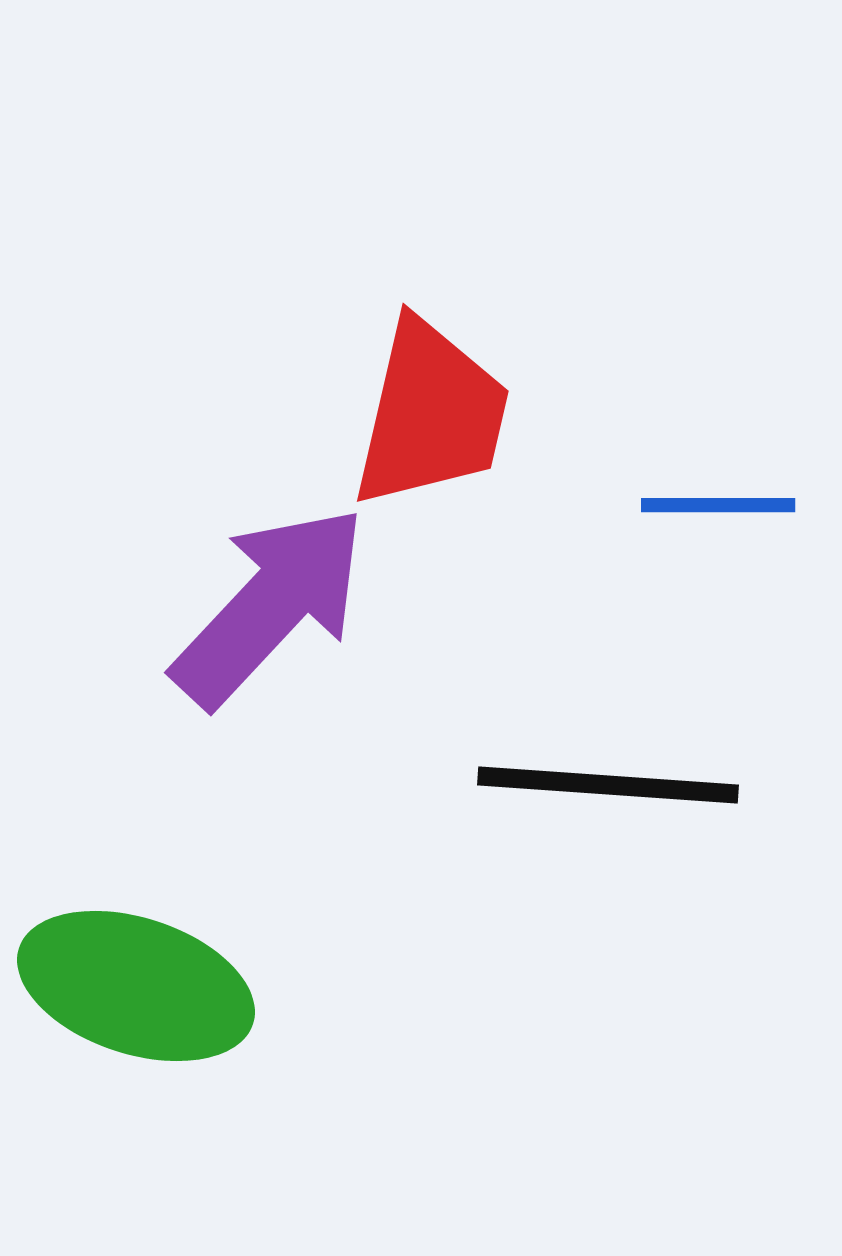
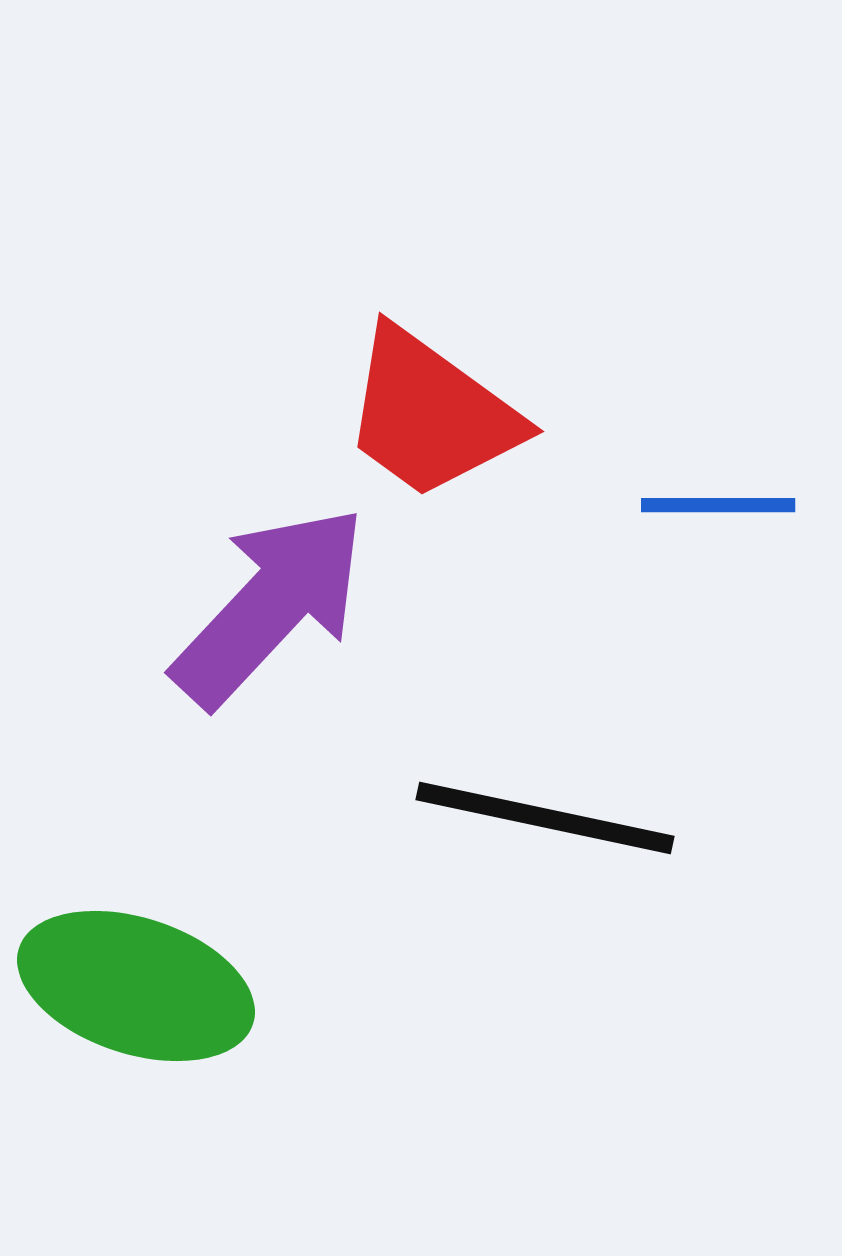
red trapezoid: rotated 113 degrees clockwise
black line: moved 63 px left, 33 px down; rotated 8 degrees clockwise
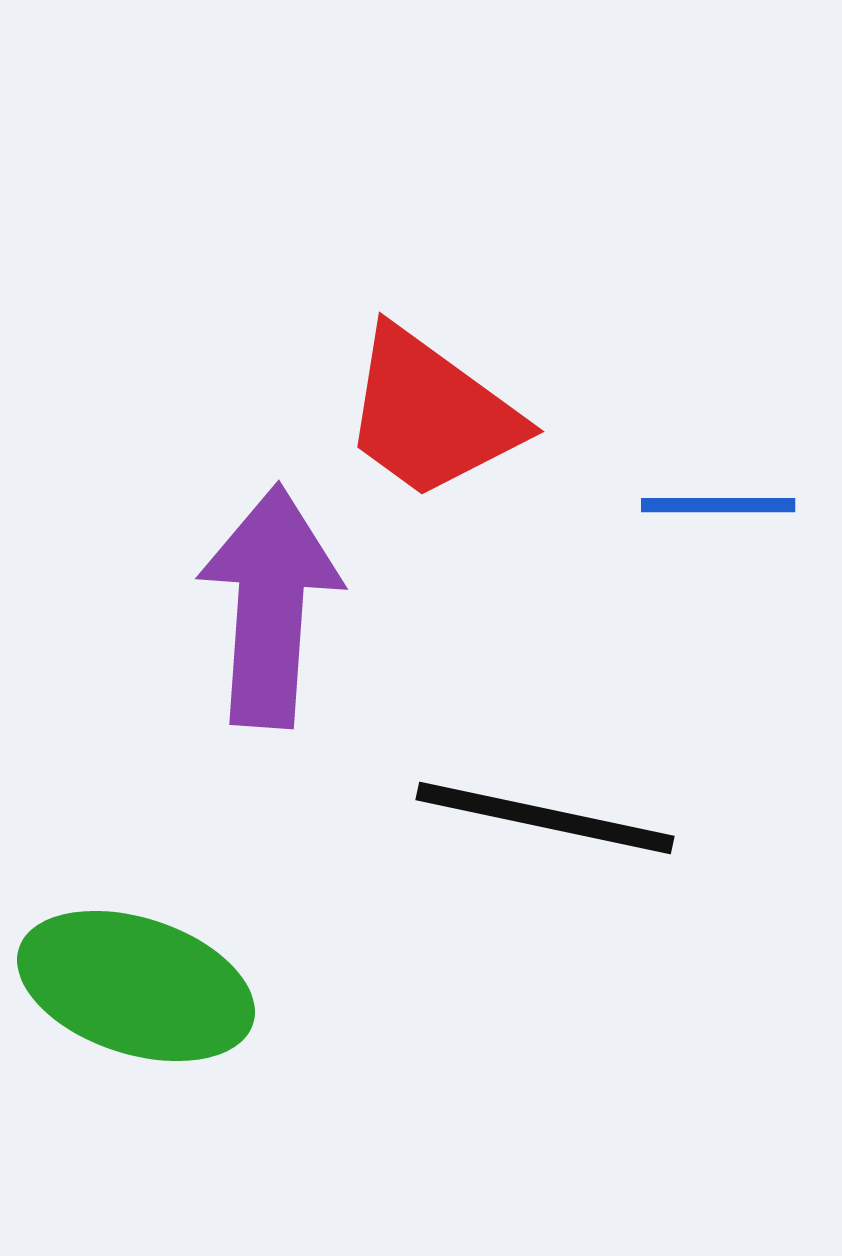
purple arrow: rotated 39 degrees counterclockwise
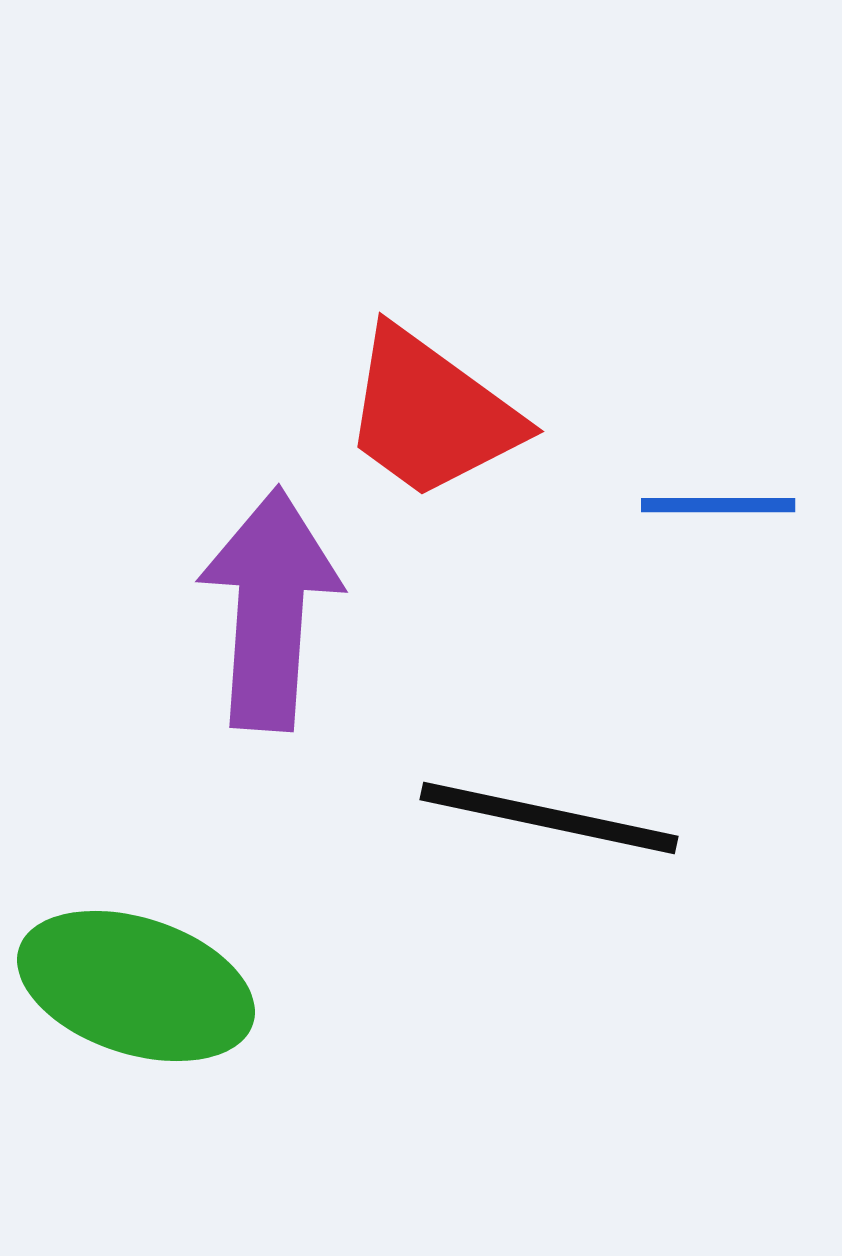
purple arrow: moved 3 px down
black line: moved 4 px right
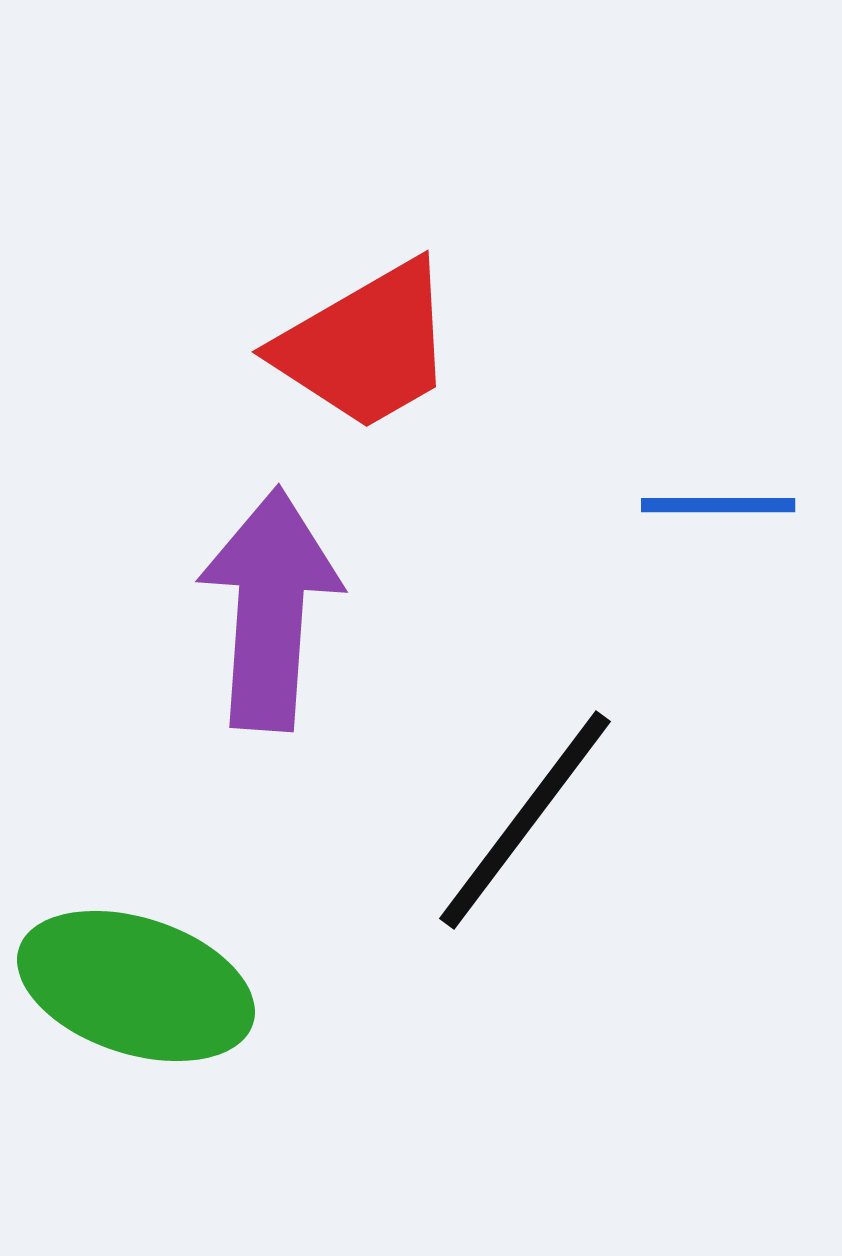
red trapezoid: moved 65 px left, 68 px up; rotated 66 degrees counterclockwise
black line: moved 24 px left, 2 px down; rotated 65 degrees counterclockwise
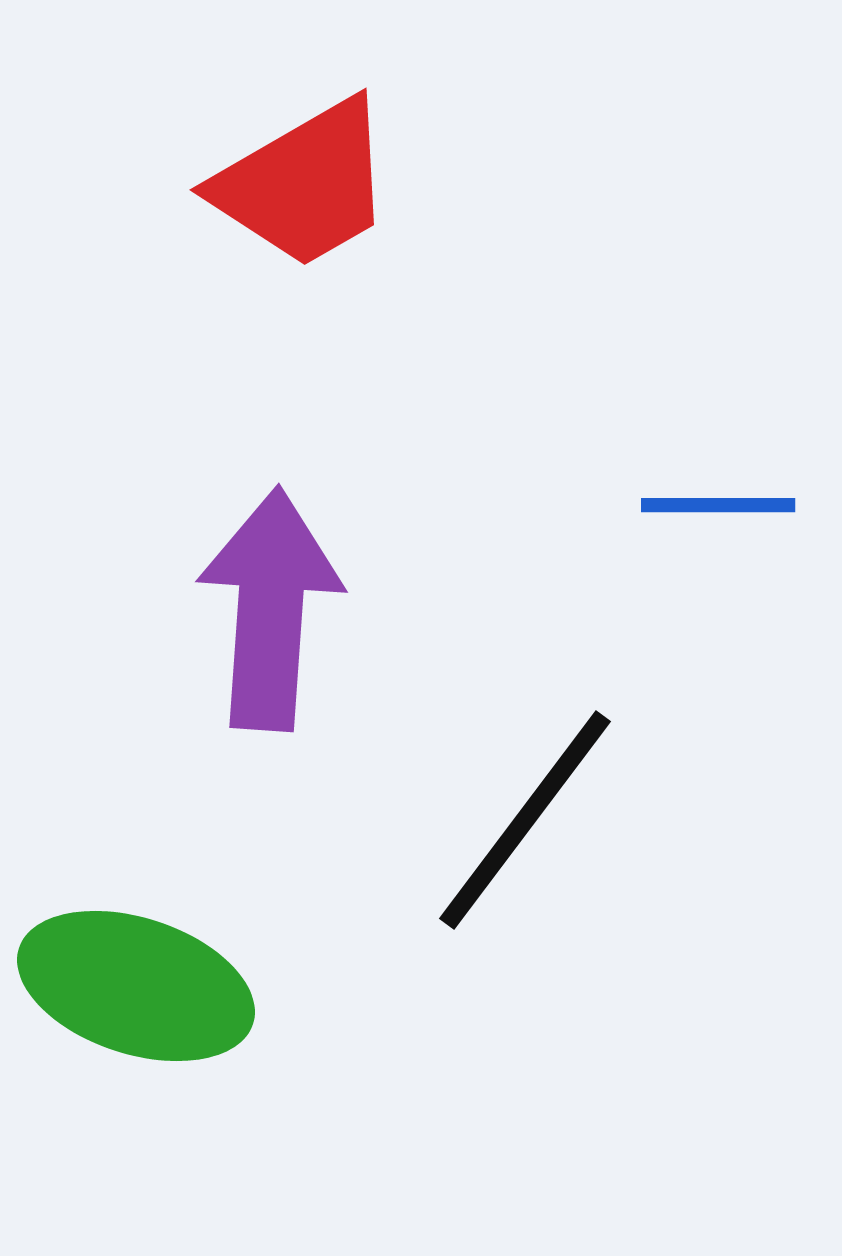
red trapezoid: moved 62 px left, 162 px up
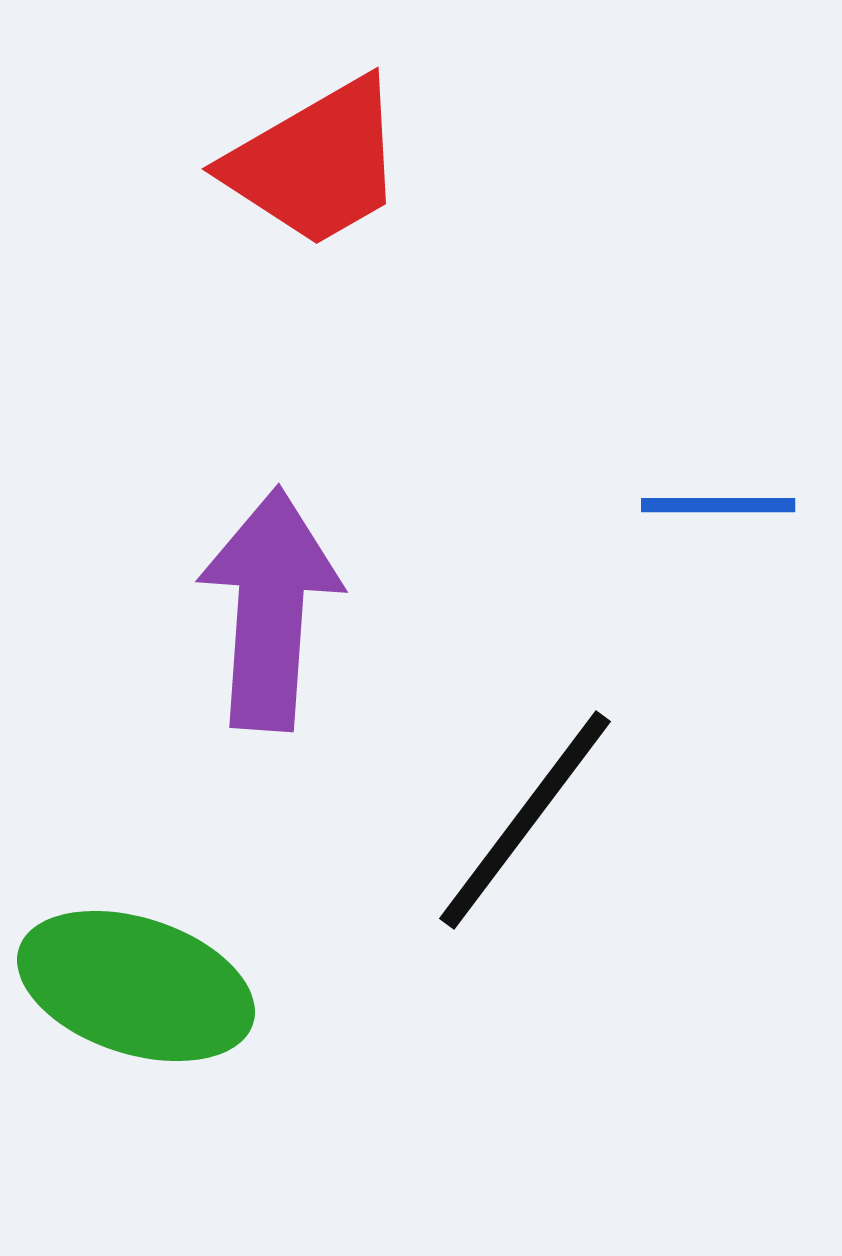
red trapezoid: moved 12 px right, 21 px up
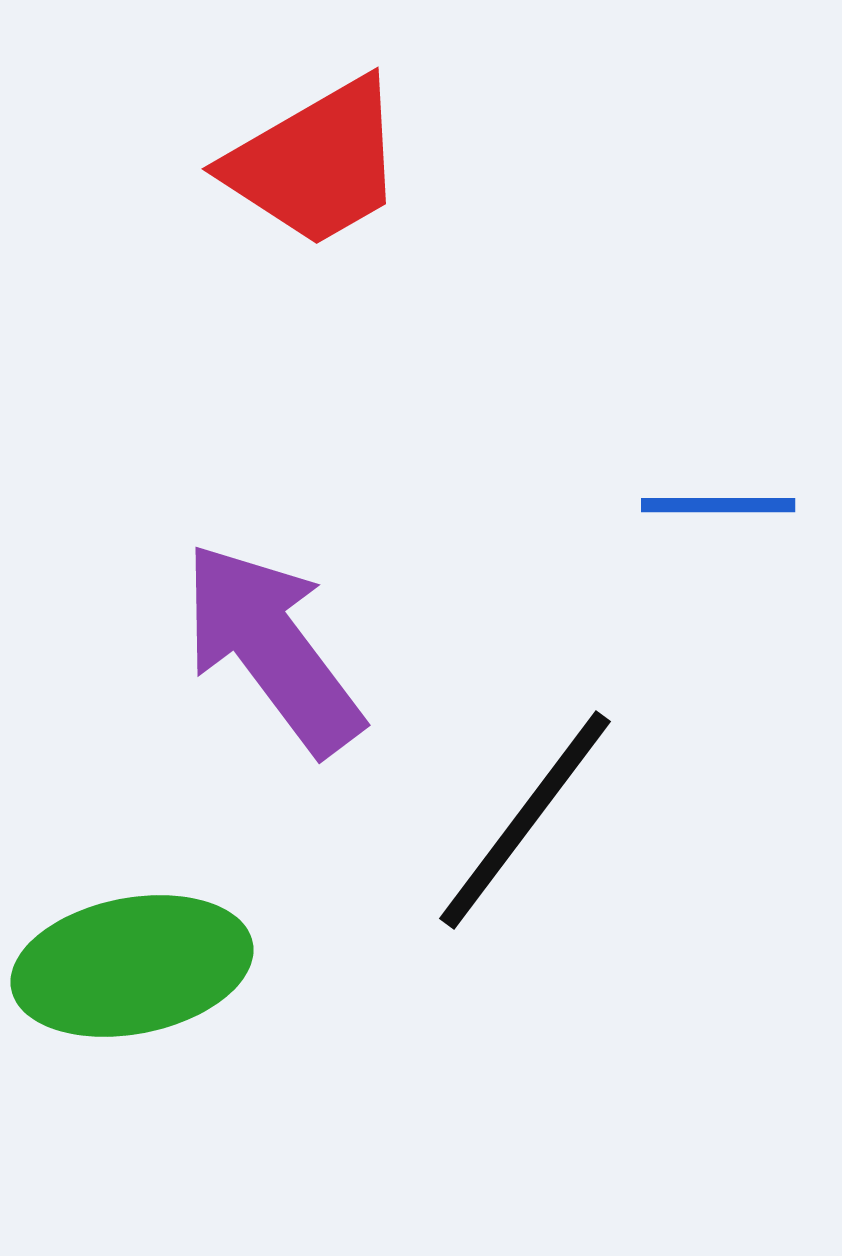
purple arrow: moved 2 px right, 39 px down; rotated 41 degrees counterclockwise
green ellipse: moved 4 px left, 20 px up; rotated 29 degrees counterclockwise
